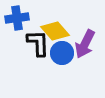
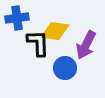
yellow diamond: rotated 40 degrees counterclockwise
purple arrow: moved 1 px right, 1 px down
blue circle: moved 3 px right, 15 px down
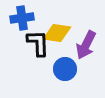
blue cross: moved 5 px right
yellow diamond: moved 2 px right, 2 px down
blue circle: moved 1 px down
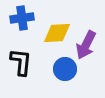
yellow diamond: rotated 12 degrees counterclockwise
black L-shape: moved 17 px left, 19 px down; rotated 8 degrees clockwise
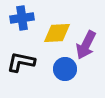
black L-shape: rotated 84 degrees counterclockwise
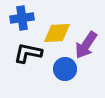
purple arrow: rotated 8 degrees clockwise
black L-shape: moved 7 px right, 9 px up
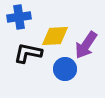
blue cross: moved 3 px left, 1 px up
yellow diamond: moved 2 px left, 3 px down
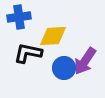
yellow diamond: moved 2 px left
purple arrow: moved 1 px left, 16 px down
blue circle: moved 1 px left, 1 px up
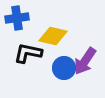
blue cross: moved 2 px left, 1 px down
yellow diamond: rotated 16 degrees clockwise
